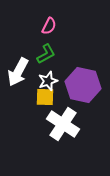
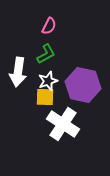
white arrow: rotated 20 degrees counterclockwise
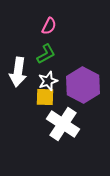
purple hexagon: rotated 16 degrees clockwise
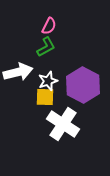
green L-shape: moved 7 px up
white arrow: rotated 112 degrees counterclockwise
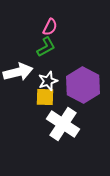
pink semicircle: moved 1 px right, 1 px down
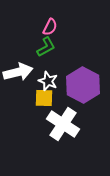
white star: rotated 30 degrees counterclockwise
yellow square: moved 1 px left, 1 px down
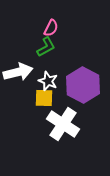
pink semicircle: moved 1 px right, 1 px down
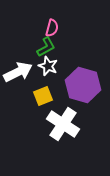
pink semicircle: moved 1 px right; rotated 12 degrees counterclockwise
white arrow: rotated 12 degrees counterclockwise
white star: moved 15 px up
purple hexagon: rotated 12 degrees counterclockwise
yellow square: moved 1 px left, 2 px up; rotated 24 degrees counterclockwise
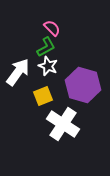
pink semicircle: rotated 60 degrees counterclockwise
white arrow: rotated 28 degrees counterclockwise
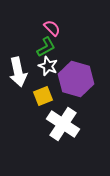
white arrow: rotated 132 degrees clockwise
purple hexagon: moved 7 px left, 6 px up
